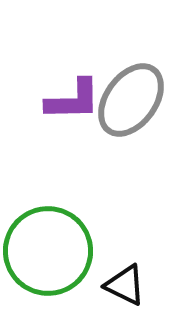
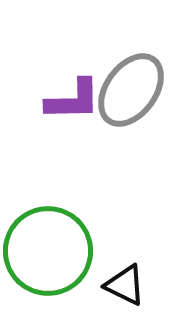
gray ellipse: moved 10 px up
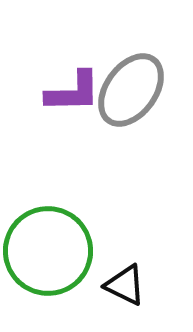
purple L-shape: moved 8 px up
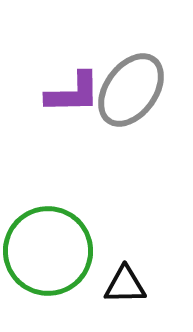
purple L-shape: moved 1 px down
black triangle: rotated 27 degrees counterclockwise
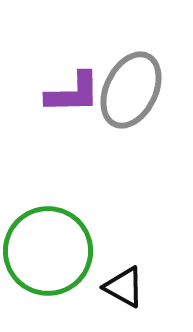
gray ellipse: rotated 10 degrees counterclockwise
black triangle: moved 1 px left, 2 px down; rotated 30 degrees clockwise
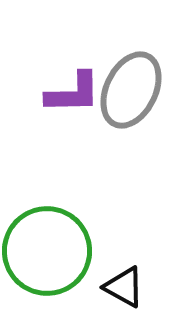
green circle: moved 1 px left
